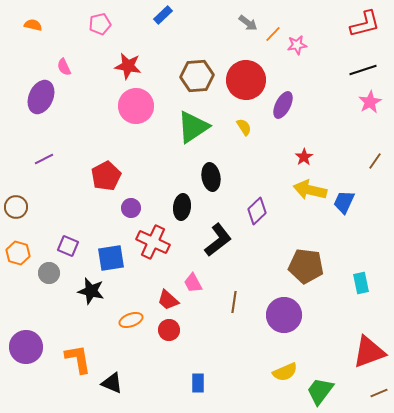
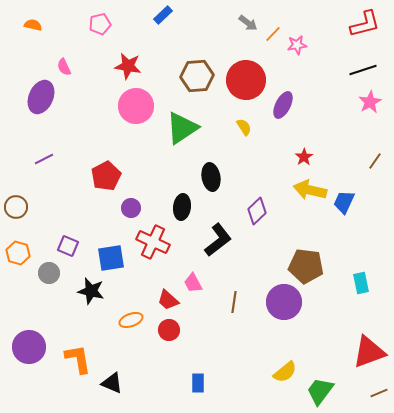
green triangle at (193, 127): moved 11 px left, 1 px down
purple circle at (284, 315): moved 13 px up
purple circle at (26, 347): moved 3 px right
yellow semicircle at (285, 372): rotated 15 degrees counterclockwise
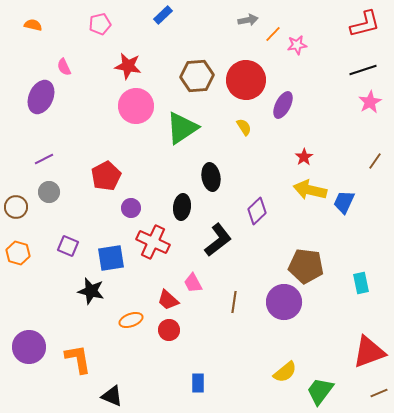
gray arrow at (248, 23): moved 3 px up; rotated 48 degrees counterclockwise
gray circle at (49, 273): moved 81 px up
black triangle at (112, 383): moved 13 px down
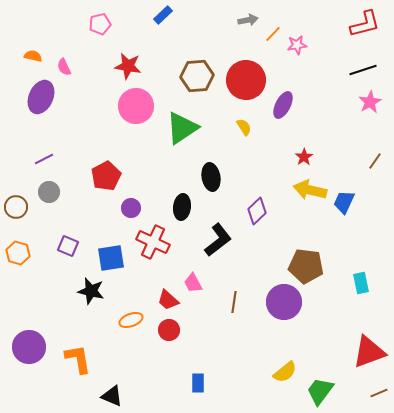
orange semicircle at (33, 25): moved 31 px down
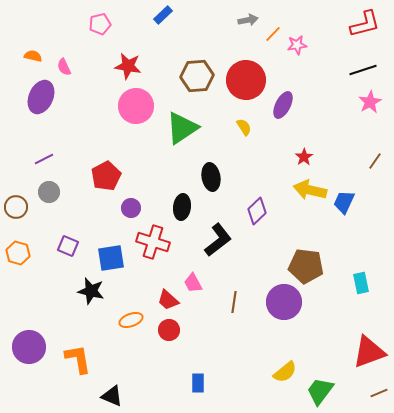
red cross at (153, 242): rotated 8 degrees counterclockwise
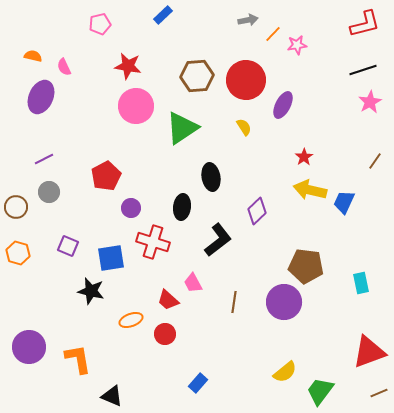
red circle at (169, 330): moved 4 px left, 4 px down
blue rectangle at (198, 383): rotated 42 degrees clockwise
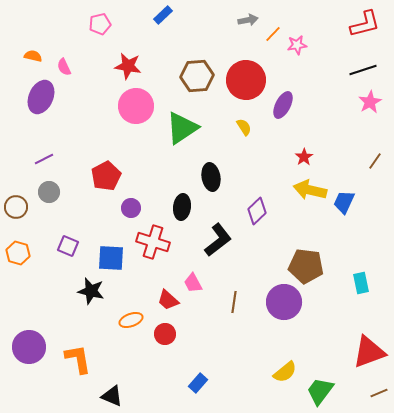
blue square at (111, 258): rotated 12 degrees clockwise
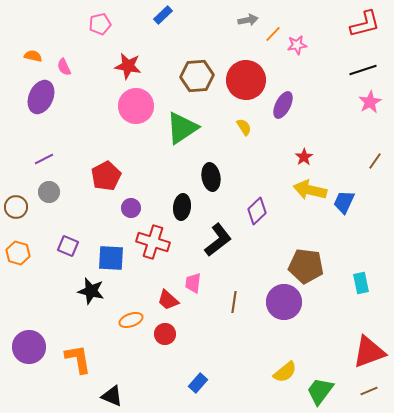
pink trapezoid at (193, 283): rotated 35 degrees clockwise
brown line at (379, 393): moved 10 px left, 2 px up
